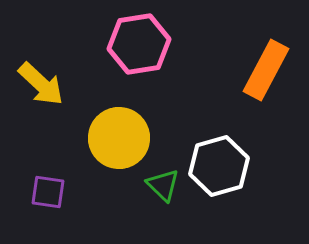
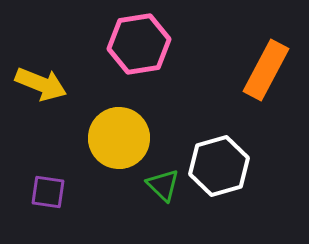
yellow arrow: rotated 21 degrees counterclockwise
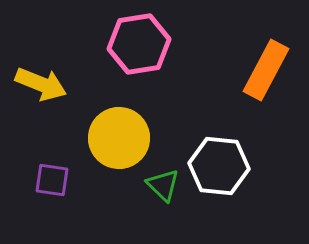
white hexagon: rotated 22 degrees clockwise
purple square: moved 4 px right, 12 px up
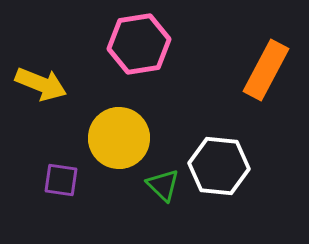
purple square: moved 9 px right
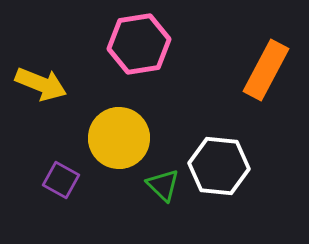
purple square: rotated 21 degrees clockwise
